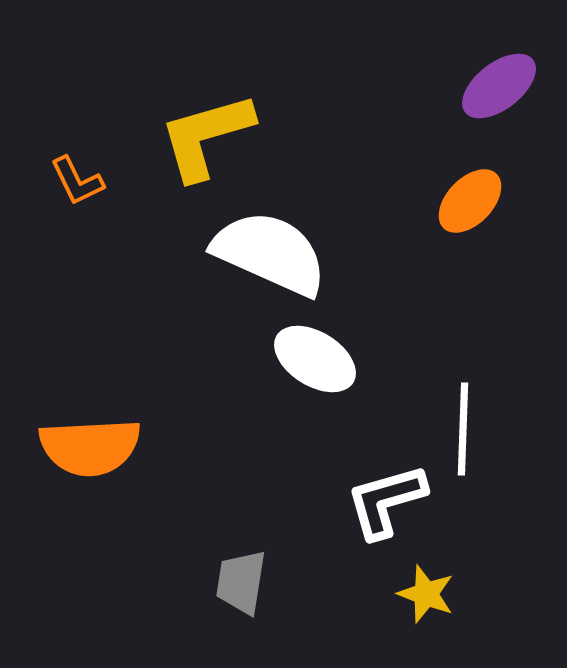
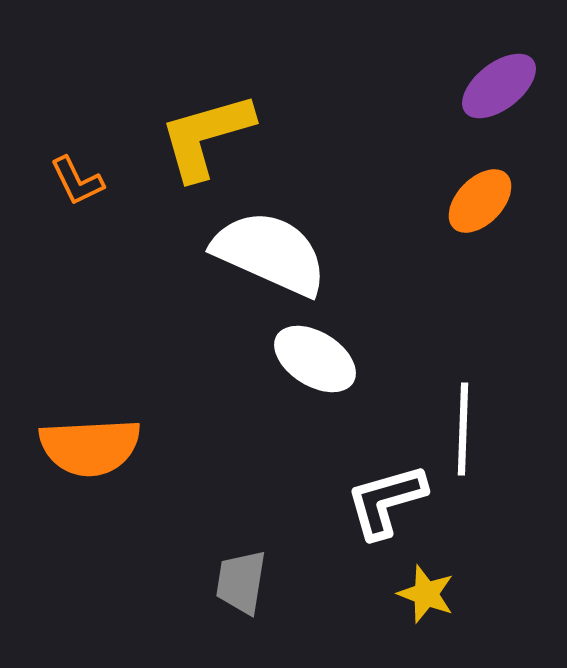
orange ellipse: moved 10 px right
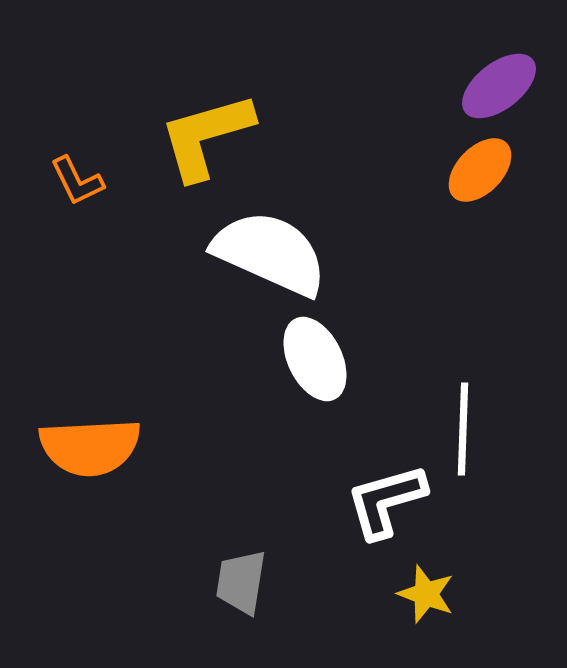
orange ellipse: moved 31 px up
white ellipse: rotated 32 degrees clockwise
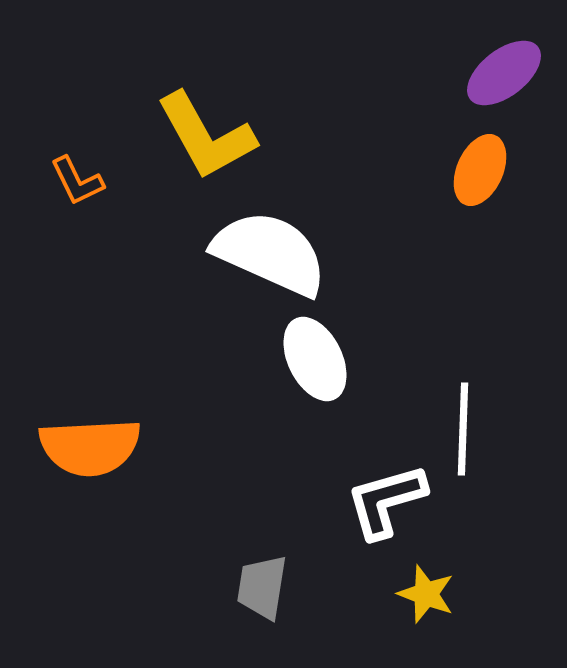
purple ellipse: moved 5 px right, 13 px up
yellow L-shape: rotated 103 degrees counterclockwise
orange ellipse: rotated 20 degrees counterclockwise
gray trapezoid: moved 21 px right, 5 px down
